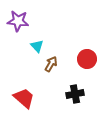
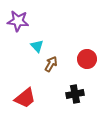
red trapezoid: moved 1 px right; rotated 100 degrees clockwise
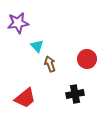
purple star: moved 2 px down; rotated 15 degrees counterclockwise
brown arrow: moved 1 px left; rotated 49 degrees counterclockwise
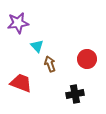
red trapezoid: moved 4 px left, 15 px up; rotated 120 degrees counterclockwise
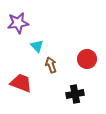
brown arrow: moved 1 px right, 1 px down
